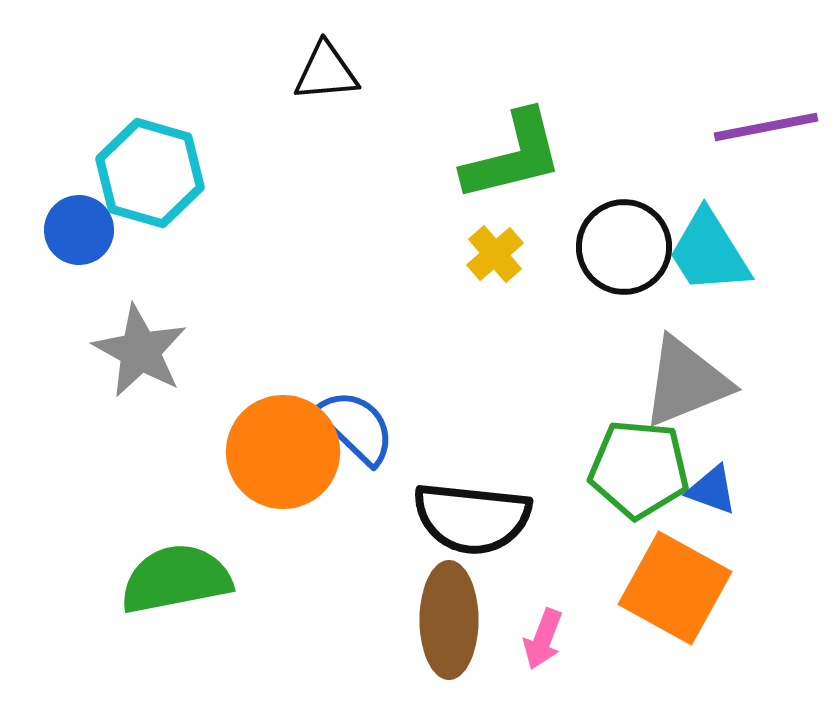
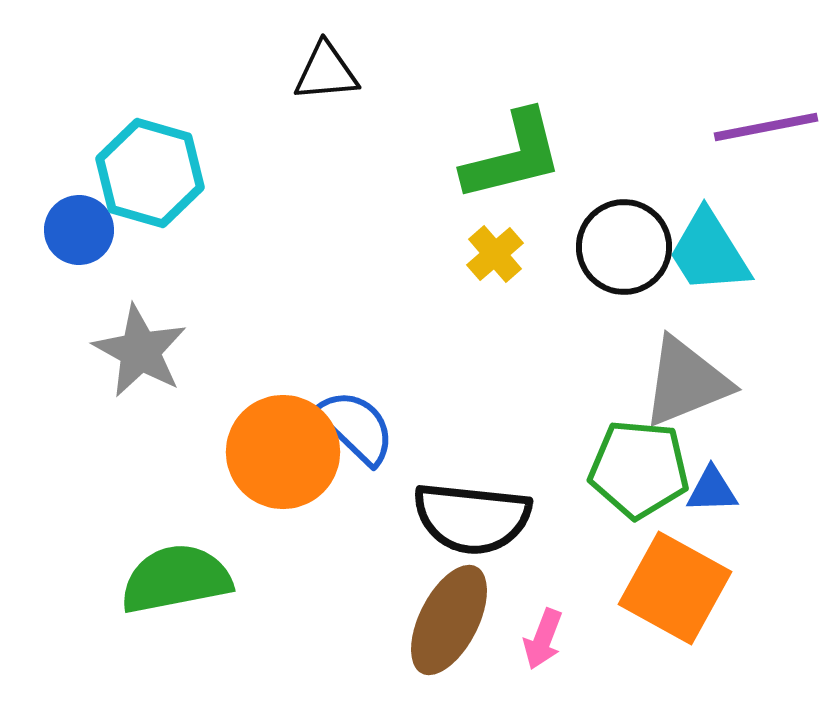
blue triangle: rotated 22 degrees counterclockwise
brown ellipse: rotated 27 degrees clockwise
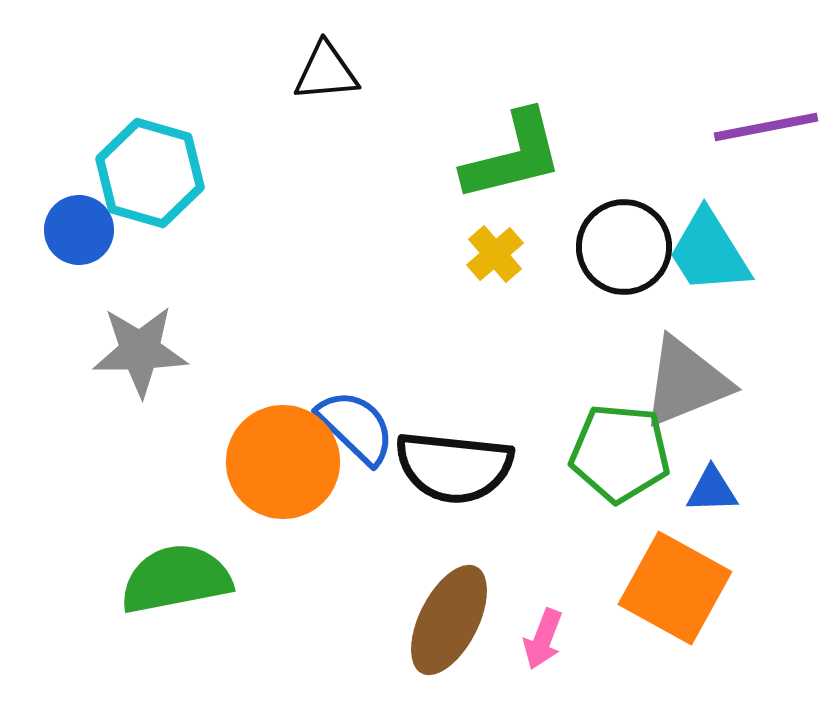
gray star: rotated 30 degrees counterclockwise
orange circle: moved 10 px down
green pentagon: moved 19 px left, 16 px up
black semicircle: moved 18 px left, 51 px up
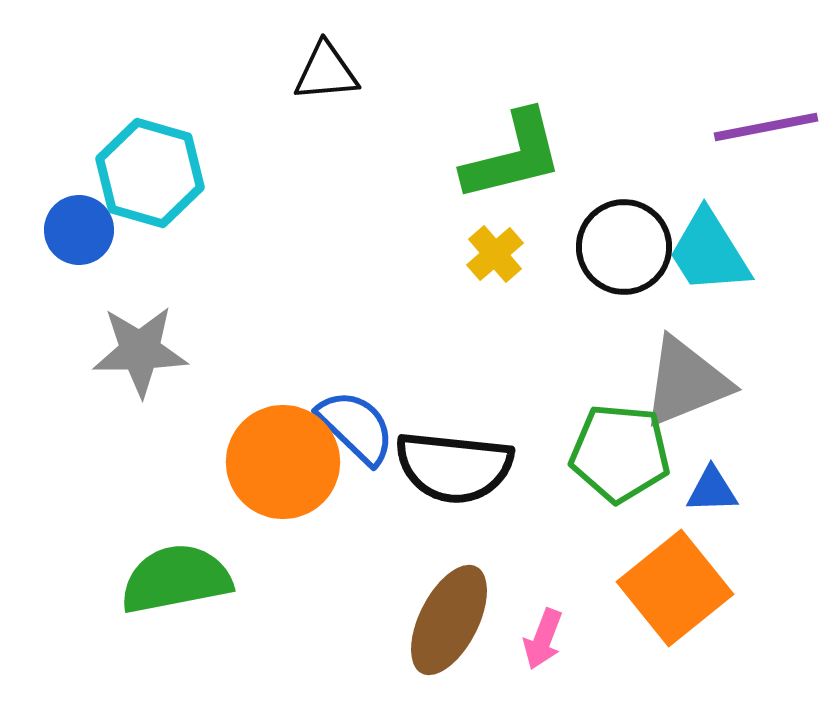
orange square: rotated 22 degrees clockwise
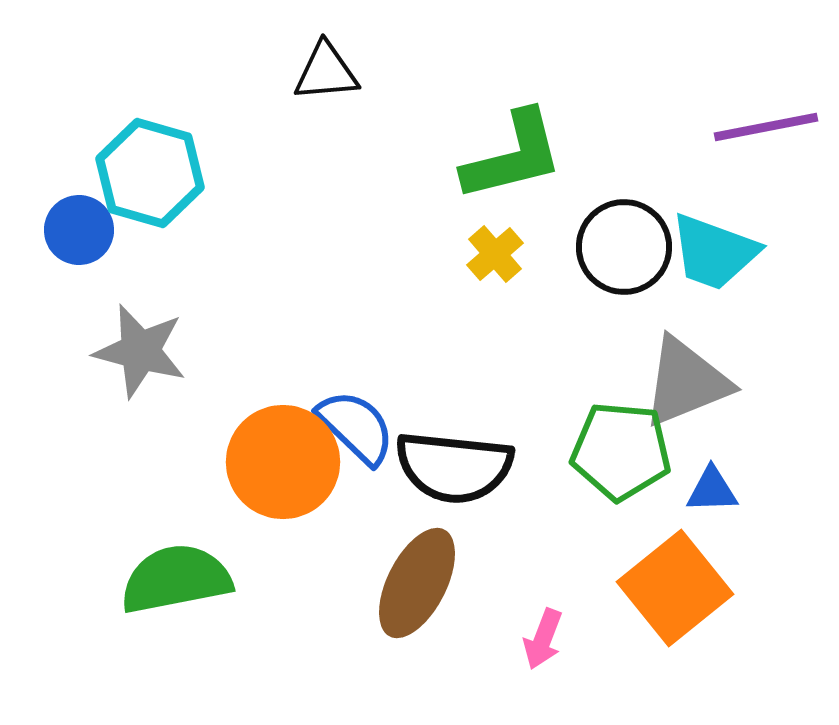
cyan trapezoid: moved 5 px right; rotated 38 degrees counterclockwise
gray star: rotated 16 degrees clockwise
green pentagon: moved 1 px right, 2 px up
brown ellipse: moved 32 px left, 37 px up
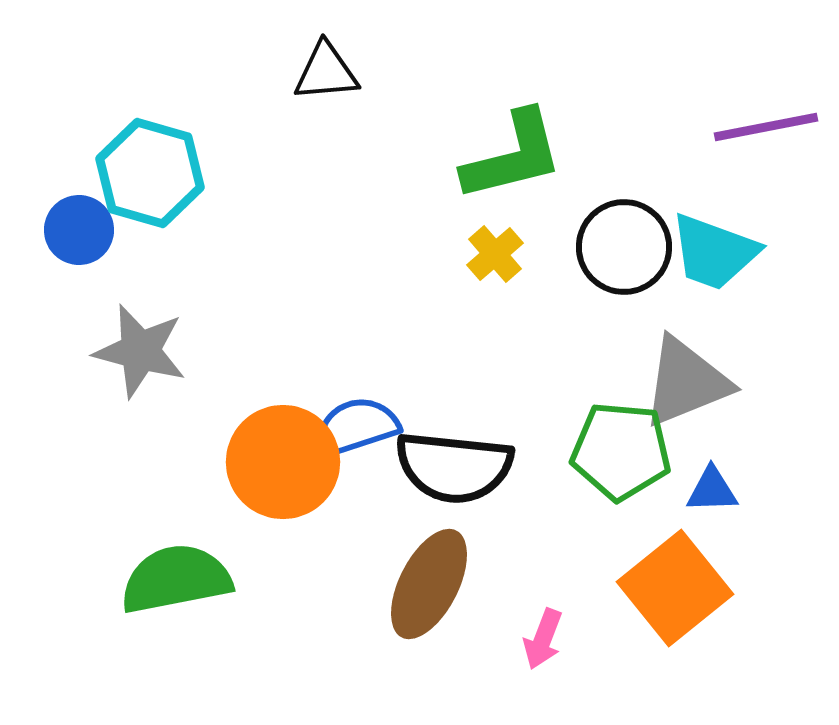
blue semicircle: rotated 62 degrees counterclockwise
brown ellipse: moved 12 px right, 1 px down
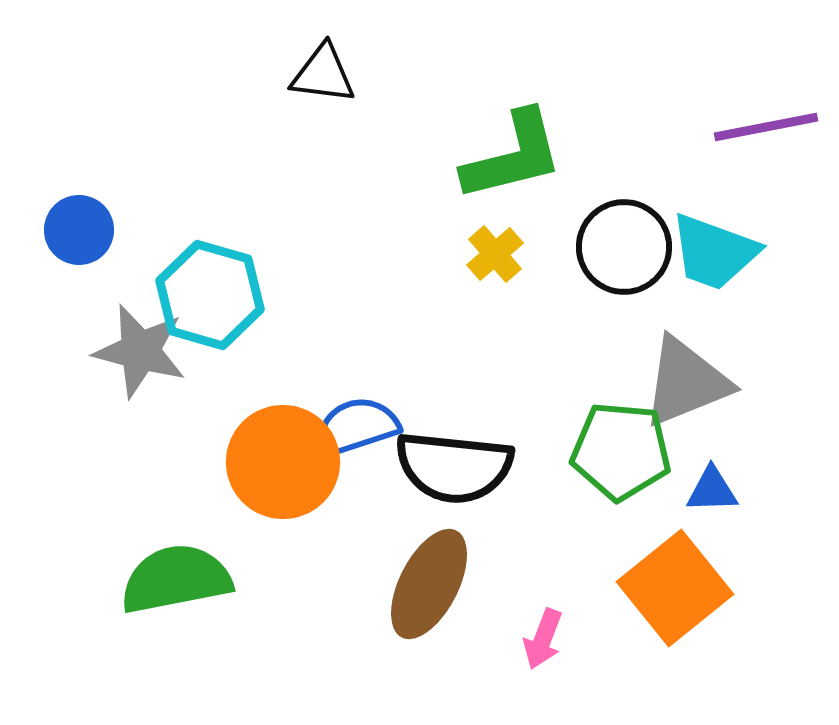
black triangle: moved 3 px left, 2 px down; rotated 12 degrees clockwise
cyan hexagon: moved 60 px right, 122 px down
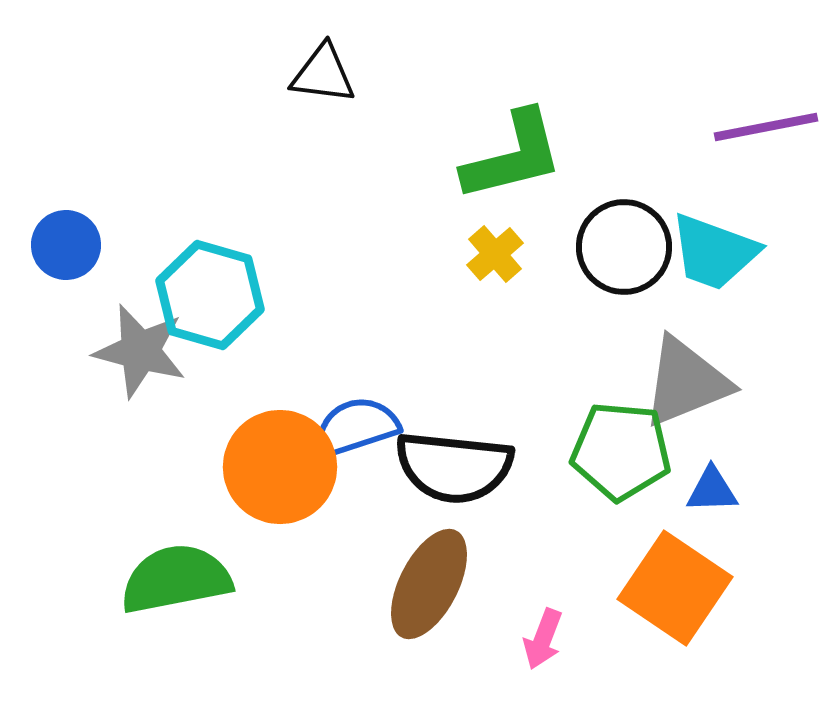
blue circle: moved 13 px left, 15 px down
orange circle: moved 3 px left, 5 px down
orange square: rotated 17 degrees counterclockwise
